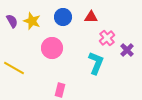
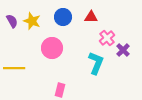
purple cross: moved 4 px left
yellow line: rotated 30 degrees counterclockwise
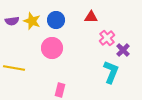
blue circle: moved 7 px left, 3 px down
purple semicircle: rotated 112 degrees clockwise
cyan L-shape: moved 15 px right, 9 px down
yellow line: rotated 10 degrees clockwise
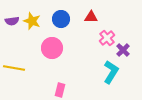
blue circle: moved 5 px right, 1 px up
cyan L-shape: rotated 10 degrees clockwise
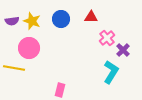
pink circle: moved 23 px left
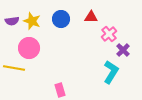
pink cross: moved 2 px right, 4 px up
pink rectangle: rotated 32 degrees counterclockwise
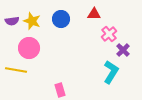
red triangle: moved 3 px right, 3 px up
yellow line: moved 2 px right, 2 px down
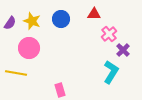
purple semicircle: moved 2 px left, 2 px down; rotated 48 degrees counterclockwise
yellow line: moved 3 px down
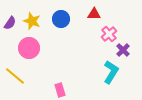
yellow line: moved 1 px left, 3 px down; rotated 30 degrees clockwise
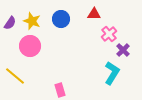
pink circle: moved 1 px right, 2 px up
cyan L-shape: moved 1 px right, 1 px down
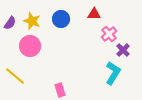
cyan L-shape: moved 1 px right
